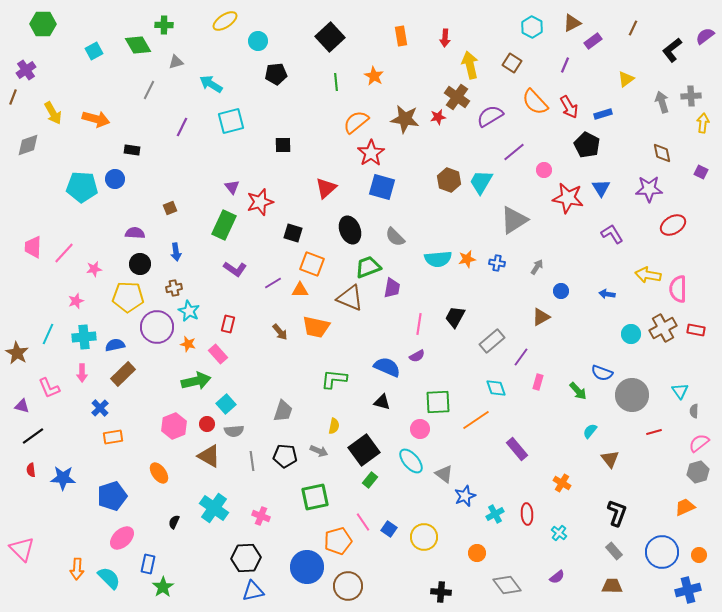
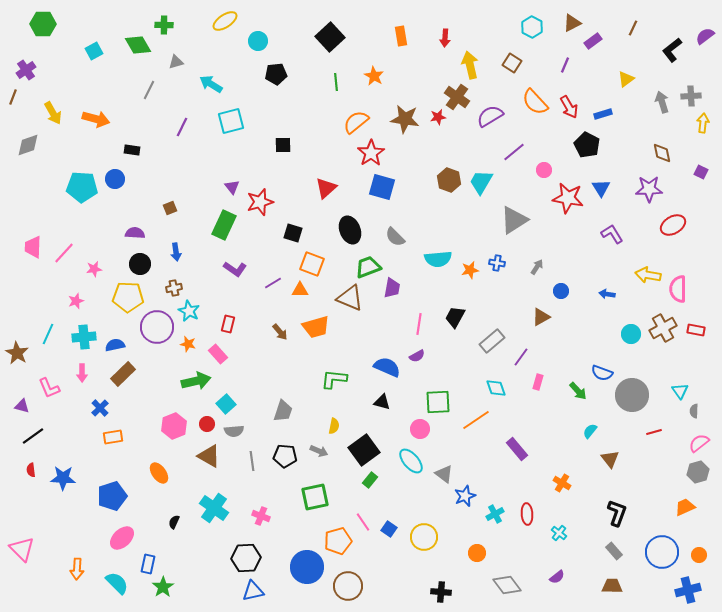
orange star at (467, 259): moved 3 px right, 11 px down
orange trapezoid at (316, 327): rotated 28 degrees counterclockwise
cyan semicircle at (109, 578): moved 8 px right, 5 px down
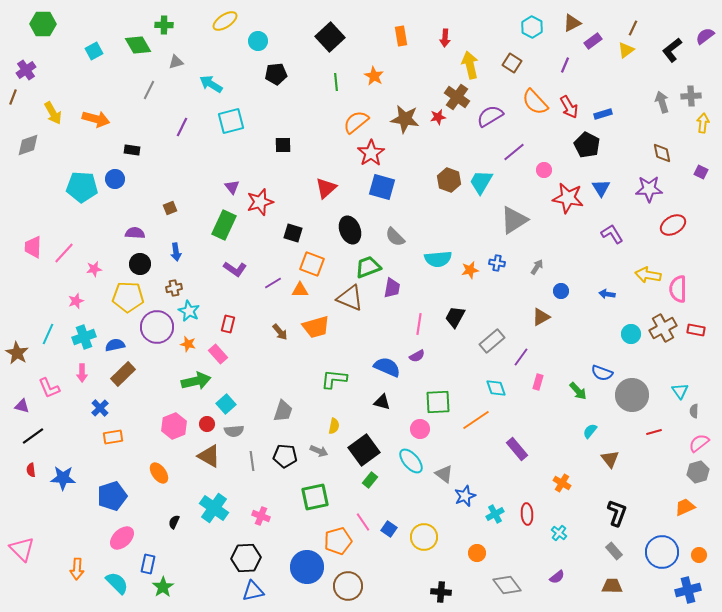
yellow triangle at (626, 79): moved 29 px up
cyan cross at (84, 337): rotated 15 degrees counterclockwise
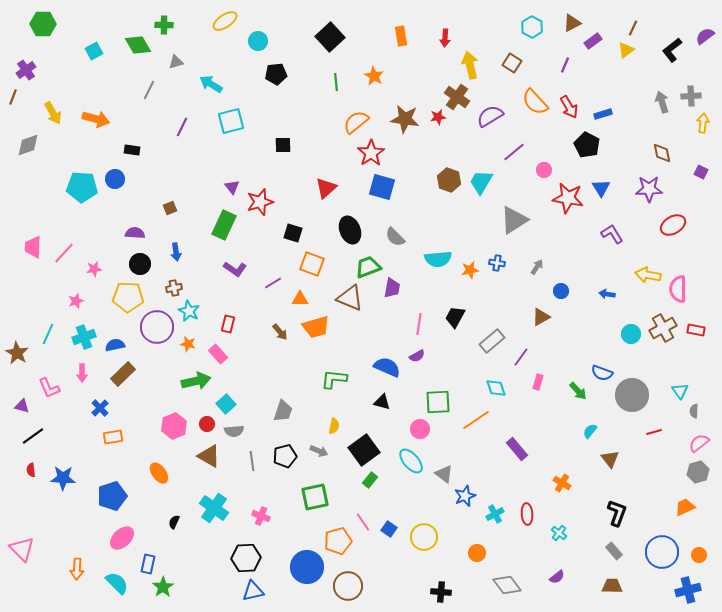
orange triangle at (300, 290): moved 9 px down
black pentagon at (285, 456): rotated 20 degrees counterclockwise
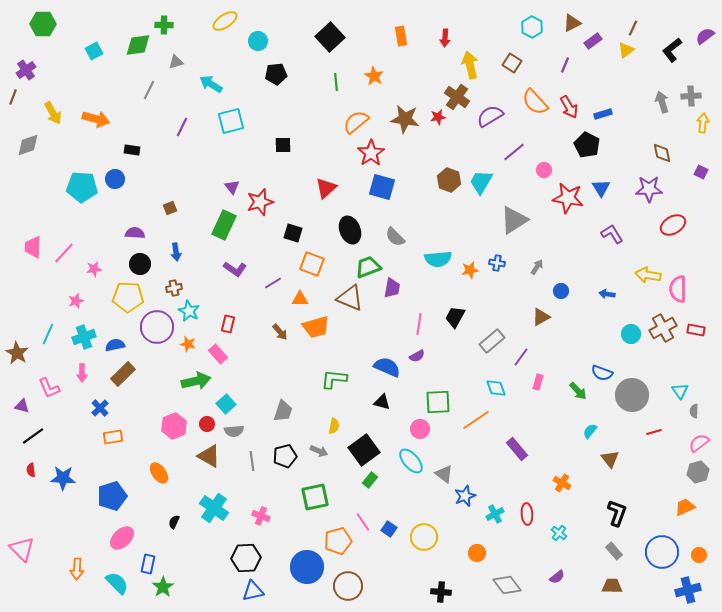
green diamond at (138, 45): rotated 68 degrees counterclockwise
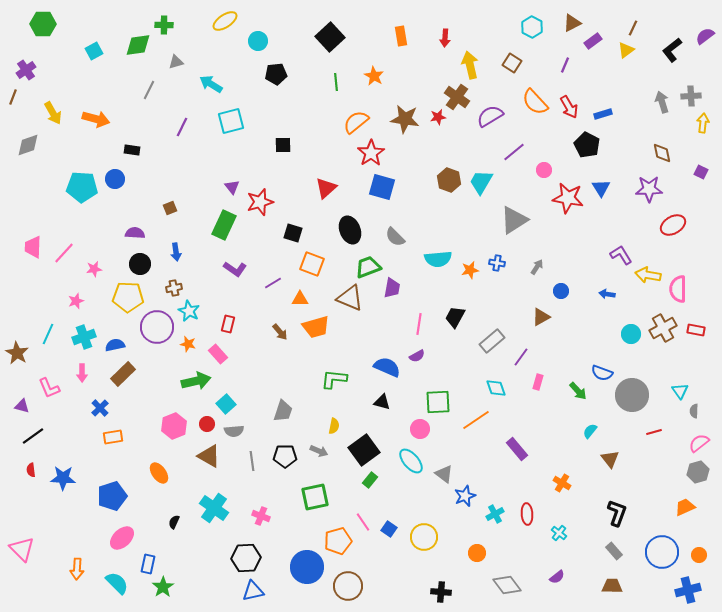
purple L-shape at (612, 234): moved 9 px right, 21 px down
black pentagon at (285, 456): rotated 15 degrees clockwise
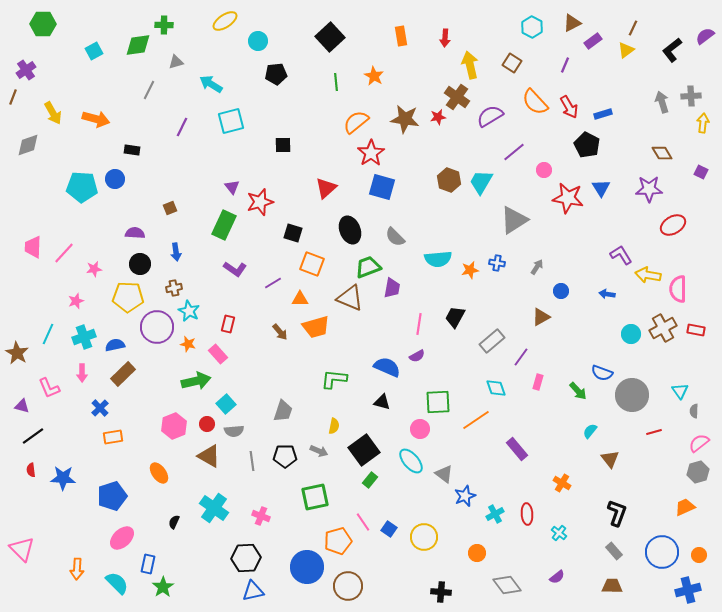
brown diamond at (662, 153): rotated 20 degrees counterclockwise
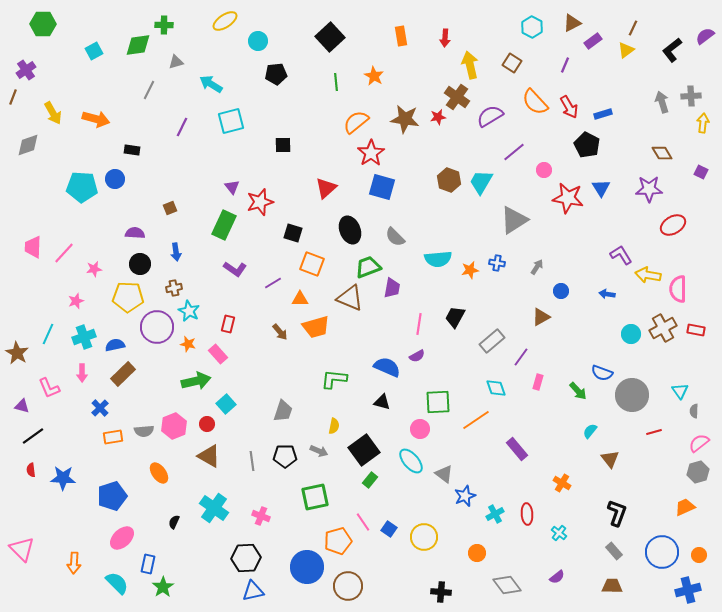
gray semicircle at (234, 431): moved 90 px left
orange arrow at (77, 569): moved 3 px left, 6 px up
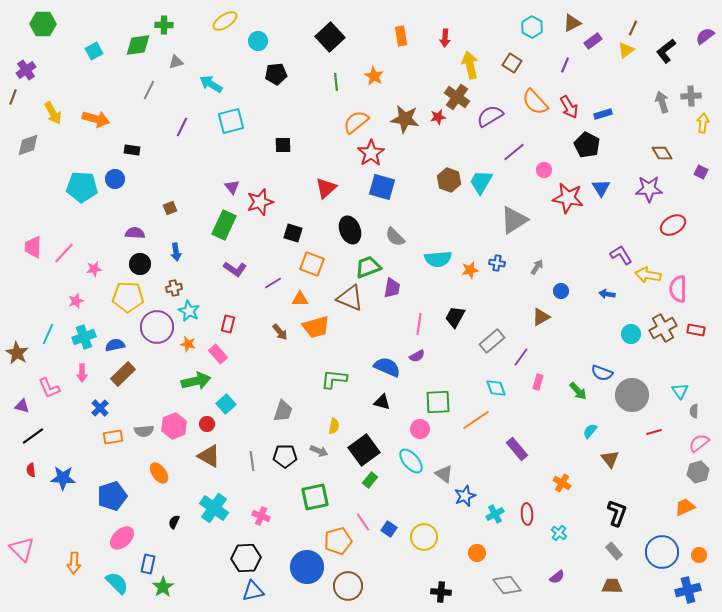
black L-shape at (672, 50): moved 6 px left, 1 px down
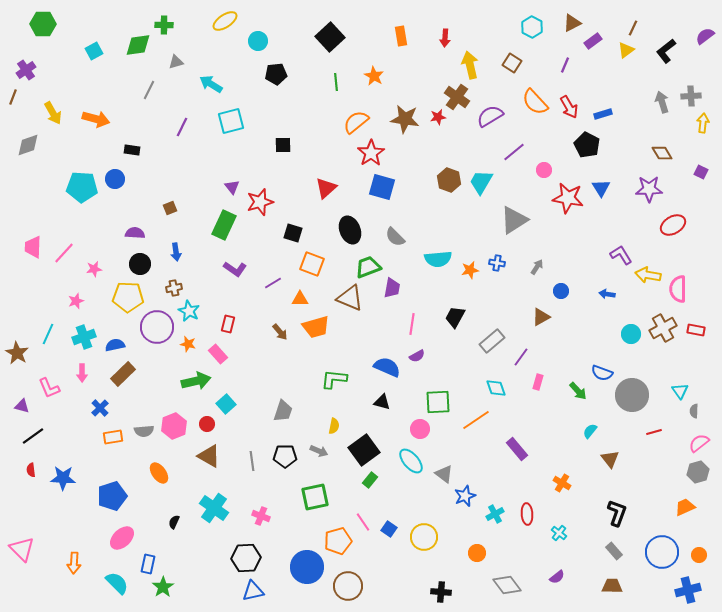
pink line at (419, 324): moved 7 px left
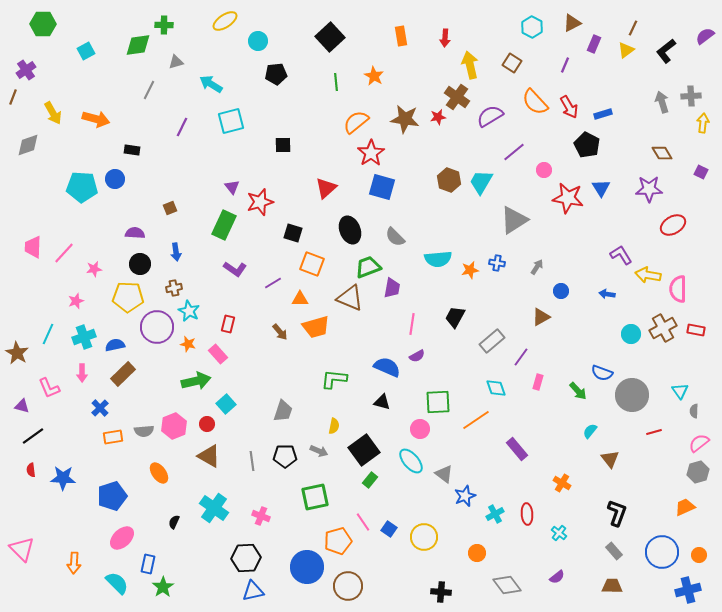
purple rectangle at (593, 41): moved 1 px right, 3 px down; rotated 30 degrees counterclockwise
cyan square at (94, 51): moved 8 px left
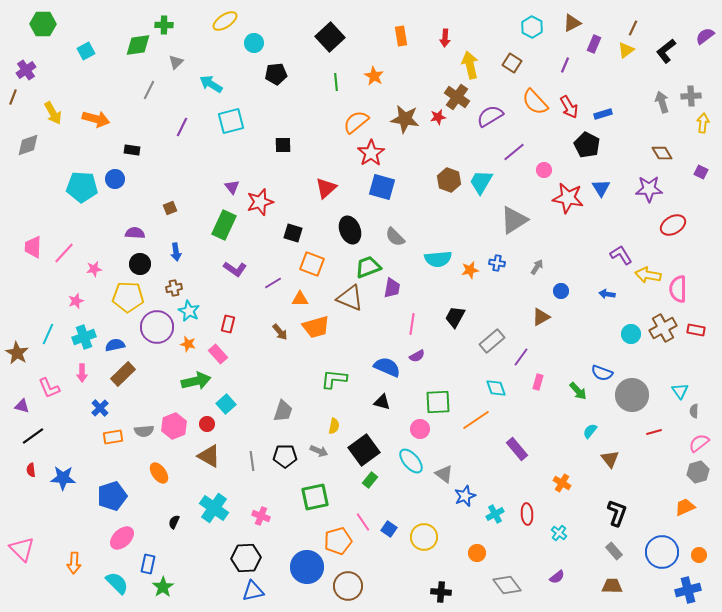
cyan circle at (258, 41): moved 4 px left, 2 px down
gray triangle at (176, 62): rotated 28 degrees counterclockwise
